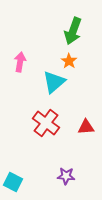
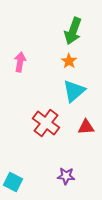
cyan triangle: moved 20 px right, 9 px down
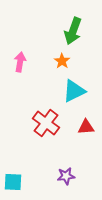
orange star: moved 7 px left
cyan triangle: rotated 15 degrees clockwise
purple star: rotated 12 degrees counterclockwise
cyan square: rotated 24 degrees counterclockwise
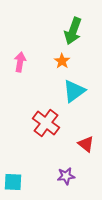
cyan triangle: rotated 10 degrees counterclockwise
red triangle: moved 17 px down; rotated 42 degrees clockwise
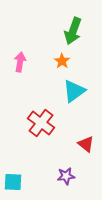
red cross: moved 5 px left
